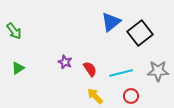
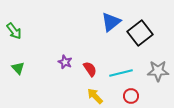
green triangle: rotated 40 degrees counterclockwise
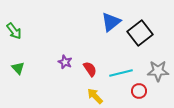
red circle: moved 8 px right, 5 px up
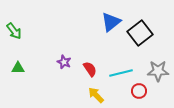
purple star: moved 1 px left
green triangle: rotated 48 degrees counterclockwise
yellow arrow: moved 1 px right, 1 px up
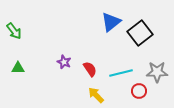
gray star: moved 1 px left, 1 px down
